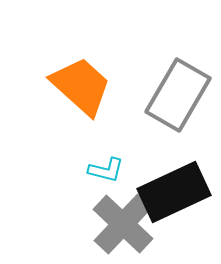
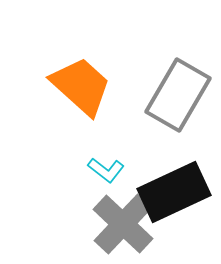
cyan L-shape: rotated 24 degrees clockwise
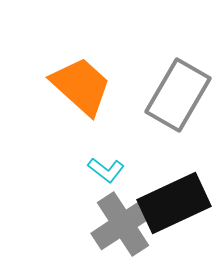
black rectangle: moved 11 px down
gray cross: rotated 14 degrees clockwise
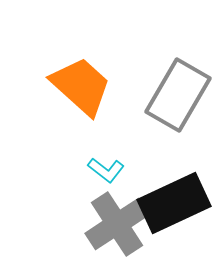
gray cross: moved 6 px left
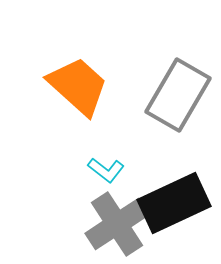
orange trapezoid: moved 3 px left
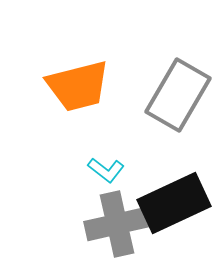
orange trapezoid: rotated 124 degrees clockwise
gray cross: rotated 20 degrees clockwise
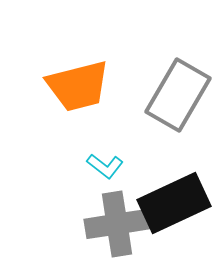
cyan L-shape: moved 1 px left, 4 px up
gray cross: rotated 4 degrees clockwise
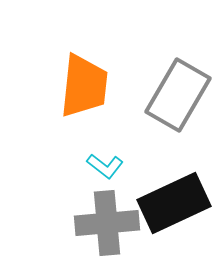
orange trapezoid: moved 6 px right; rotated 70 degrees counterclockwise
gray cross: moved 10 px left, 1 px up; rotated 4 degrees clockwise
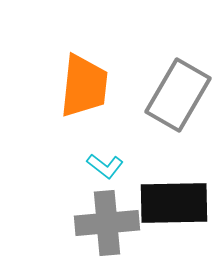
black rectangle: rotated 24 degrees clockwise
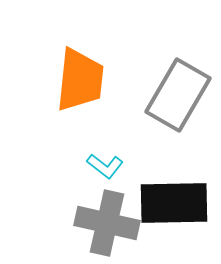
orange trapezoid: moved 4 px left, 6 px up
gray cross: rotated 18 degrees clockwise
